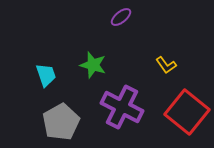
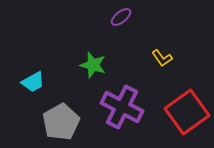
yellow L-shape: moved 4 px left, 7 px up
cyan trapezoid: moved 13 px left, 7 px down; rotated 80 degrees clockwise
red square: rotated 15 degrees clockwise
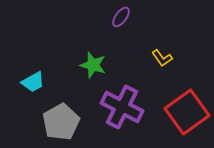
purple ellipse: rotated 15 degrees counterclockwise
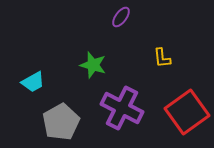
yellow L-shape: rotated 30 degrees clockwise
purple cross: moved 1 px down
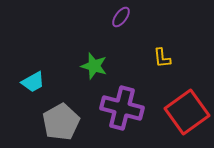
green star: moved 1 px right, 1 px down
purple cross: rotated 12 degrees counterclockwise
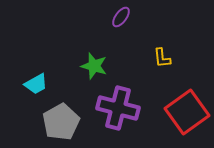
cyan trapezoid: moved 3 px right, 2 px down
purple cross: moved 4 px left
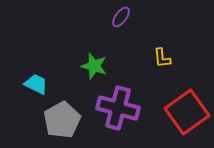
cyan trapezoid: rotated 125 degrees counterclockwise
gray pentagon: moved 1 px right, 2 px up
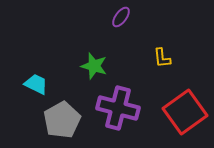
red square: moved 2 px left
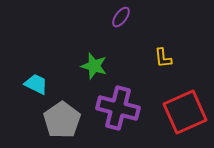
yellow L-shape: moved 1 px right
red square: rotated 12 degrees clockwise
gray pentagon: rotated 6 degrees counterclockwise
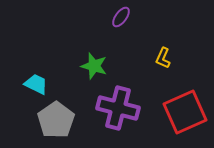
yellow L-shape: rotated 30 degrees clockwise
gray pentagon: moved 6 px left
